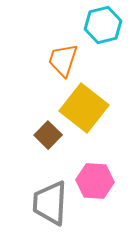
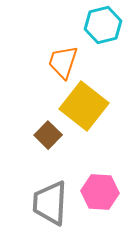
orange trapezoid: moved 2 px down
yellow square: moved 2 px up
pink hexagon: moved 5 px right, 11 px down
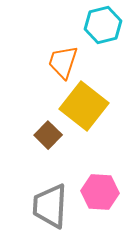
gray trapezoid: moved 3 px down
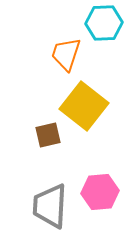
cyan hexagon: moved 1 px right, 2 px up; rotated 12 degrees clockwise
orange trapezoid: moved 3 px right, 8 px up
brown square: rotated 32 degrees clockwise
pink hexagon: rotated 9 degrees counterclockwise
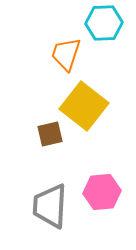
brown square: moved 2 px right, 1 px up
pink hexagon: moved 2 px right
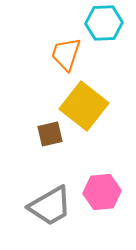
gray trapezoid: rotated 123 degrees counterclockwise
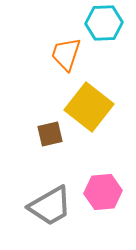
yellow square: moved 5 px right, 1 px down
pink hexagon: moved 1 px right
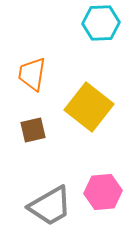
cyan hexagon: moved 3 px left
orange trapezoid: moved 34 px left, 20 px down; rotated 9 degrees counterclockwise
brown square: moved 17 px left, 4 px up
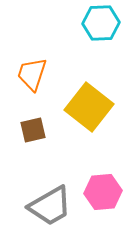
orange trapezoid: rotated 9 degrees clockwise
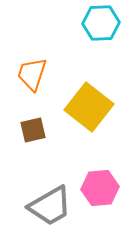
pink hexagon: moved 3 px left, 4 px up
